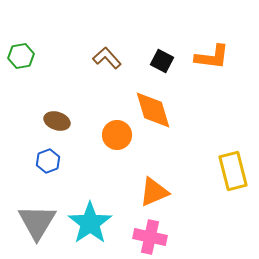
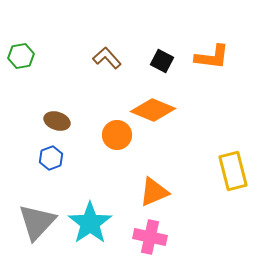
orange diamond: rotated 51 degrees counterclockwise
blue hexagon: moved 3 px right, 3 px up
gray triangle: rotated 12 degrees clockwise
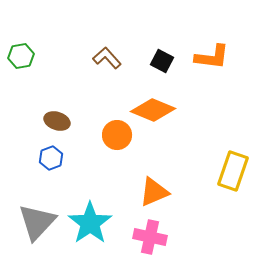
yellow rectangle: rotated 33 degrees clockwise
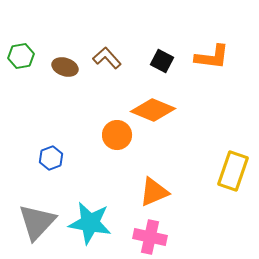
brown ellipse: moved 8 px right, 54 px up
cyan star: rotated 27 degrees counterclockwise
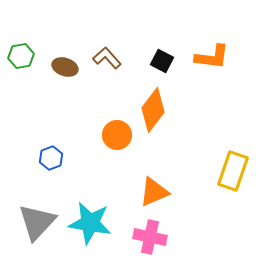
orange diamond: rotated 75 degrees counterclockwise
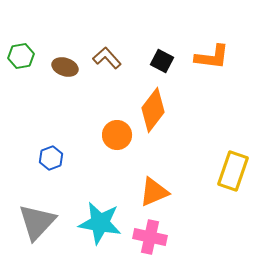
cyan star: moved 10 px right
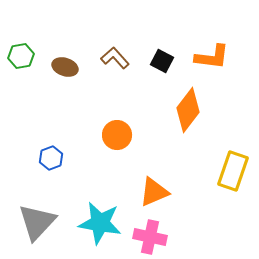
brown L-shape: moved 8 px right
orange diamond: moved 35 px right
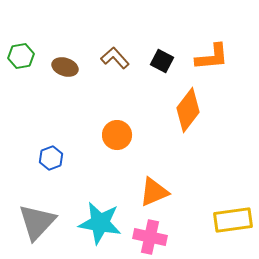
orange L-shape: rotated 12 degrees counterclockwise
yellow rectangle: moved 49 px down; rotated 63 degrees clockwise
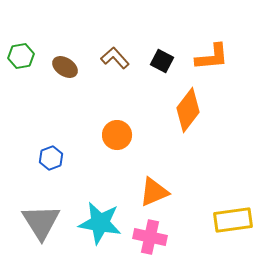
brown ellipse: rotated 15 degrees clockwise
gray triangle: moved 4 px right; rotated 15 degrees counterclockwise
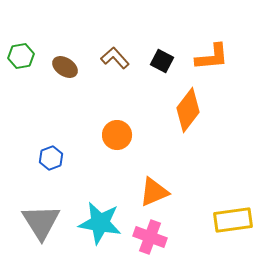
pink cross: rotated 8 degrees clockwise
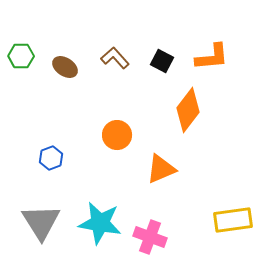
green hexagon: rotated 10 degrees clockwise
orange triangle: moved 7 px right, 23 px up
